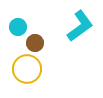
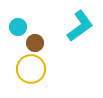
yellow circle: moved 4 px right
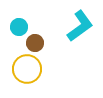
cyan circle: moved 1 px right
yellow circle: moved 4 px left
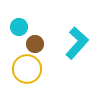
cyan L-shape: moved 3 px left, 17 px down; rotated 12 degrees counterclockwise
brown circle: moved 1 px down
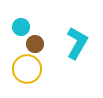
cyan circle: moved 2 px right
cyan L-shape: rotated 12 degrees counterclockwise
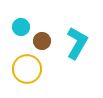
brown circle: moved 7 px right, 3 px up
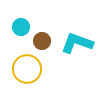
cyan L-shape: rotated 100 degrees counterclockwise
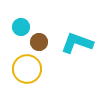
brown circle: moved 3 px left, 1 px down
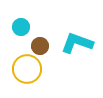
brown circle: moved 1 px right, 4 px down
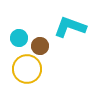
cyan circle: moved 2 px left, 11 px down
cyan L-shape: moved 7 px left, 16 px up
